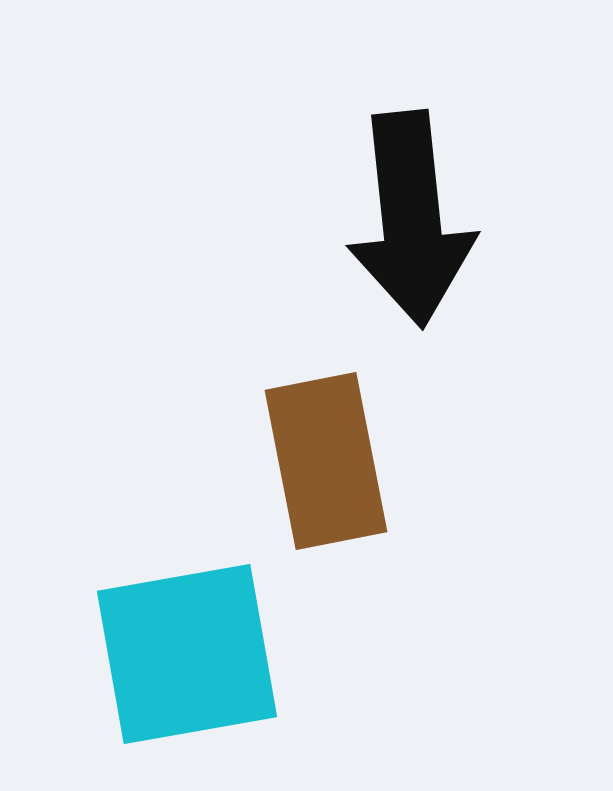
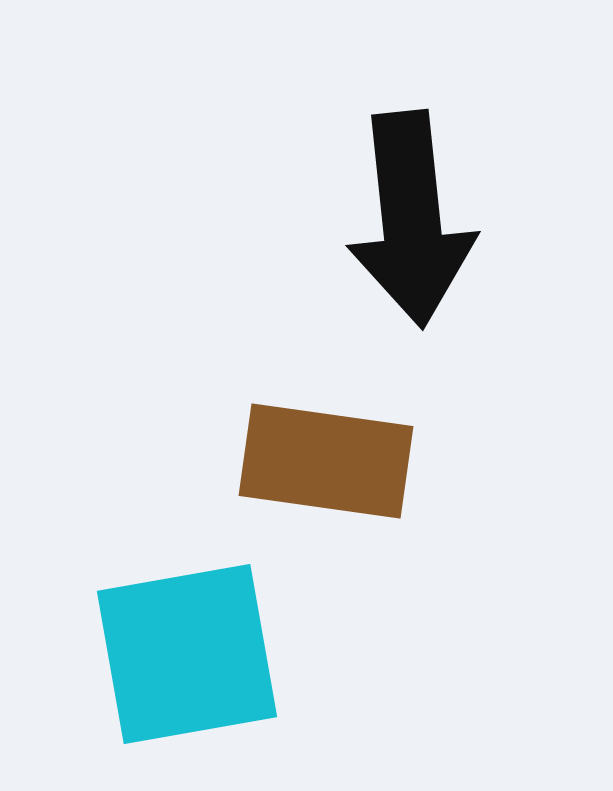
brown rectangle: rotated 71 degrees counterclockwise
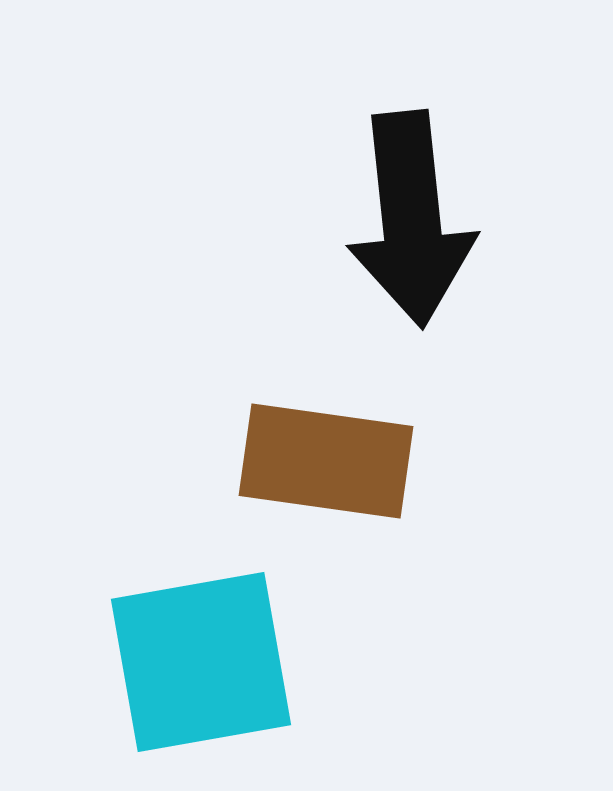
cyan square: moved 14 px right, 8 px down
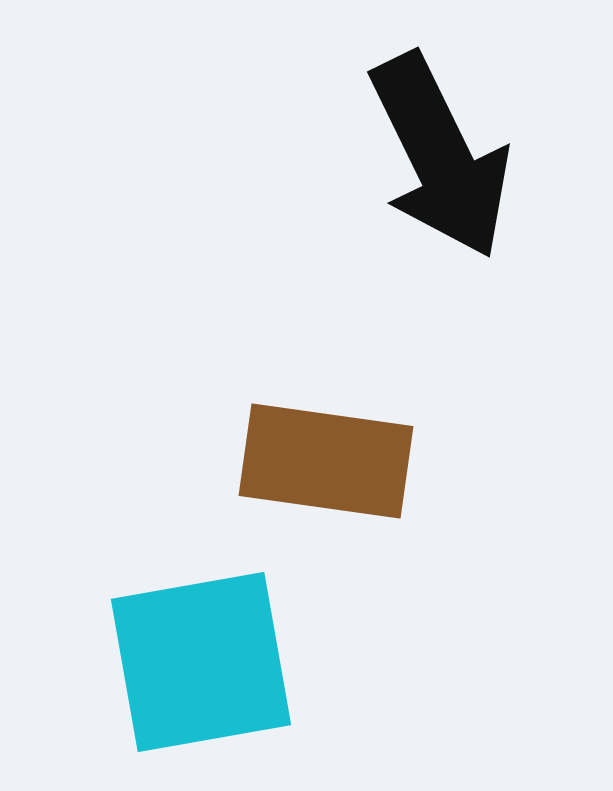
black arrow: moved 29 px right, 63 px up; rotated 20 degrees counterclockwise
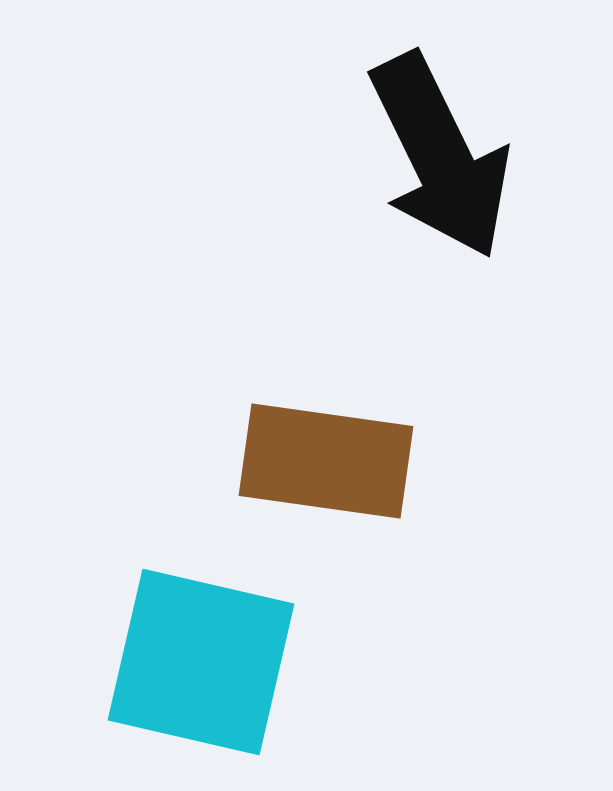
cyan square: rotated 23 degrees clockwise
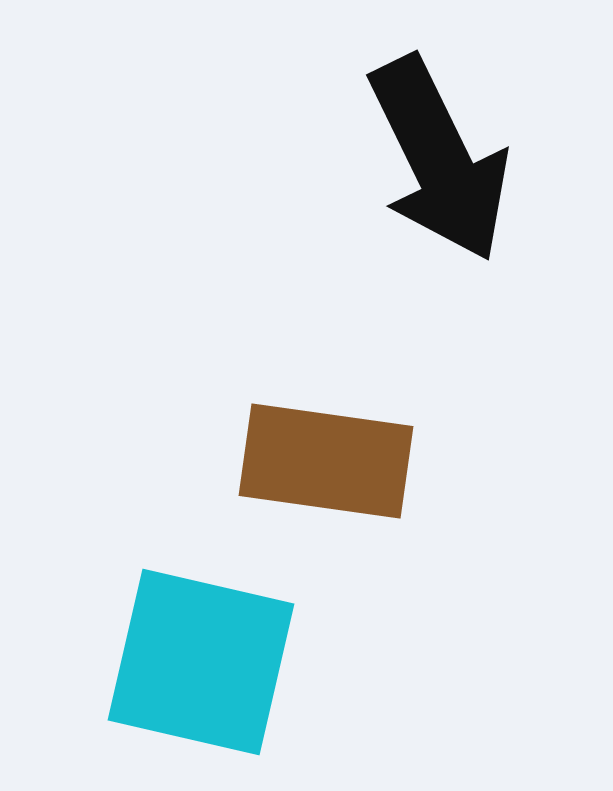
black arrow: moved 1 px left, 3 px down
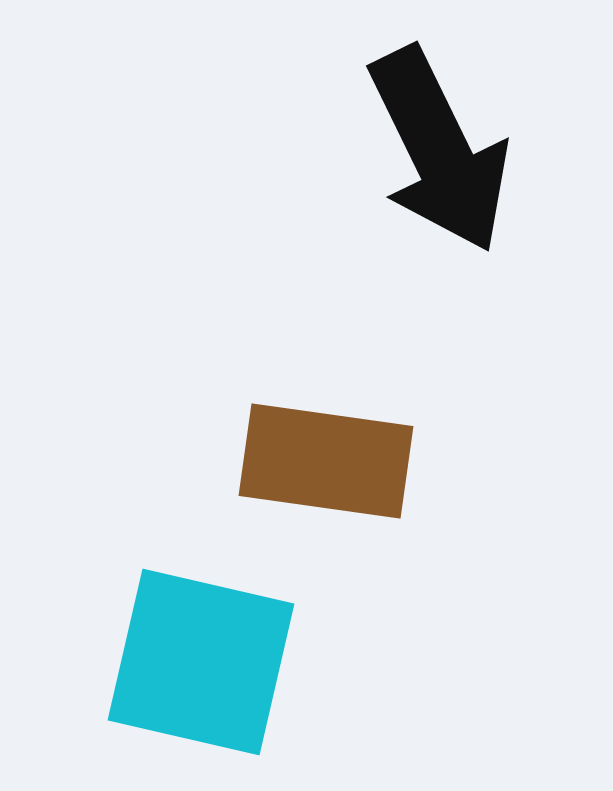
black arrow: moved 9 px up
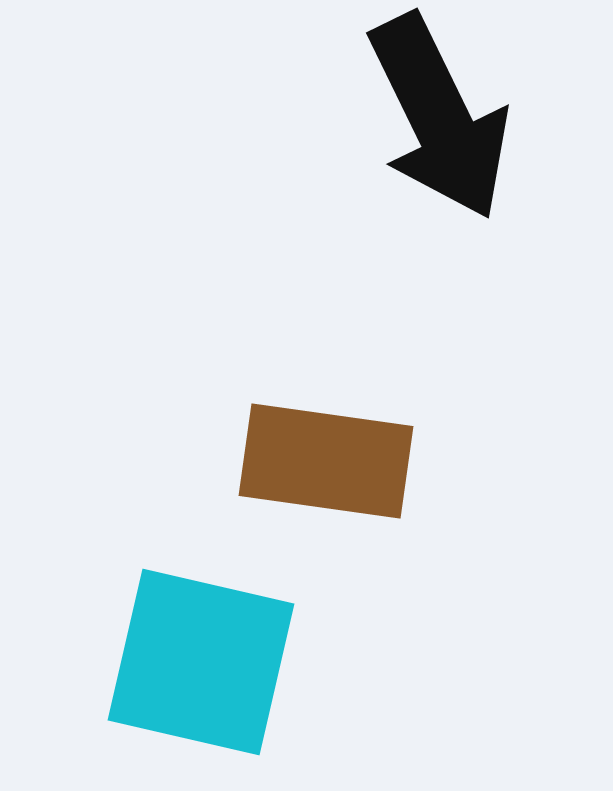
black arrow: moved 33 px up
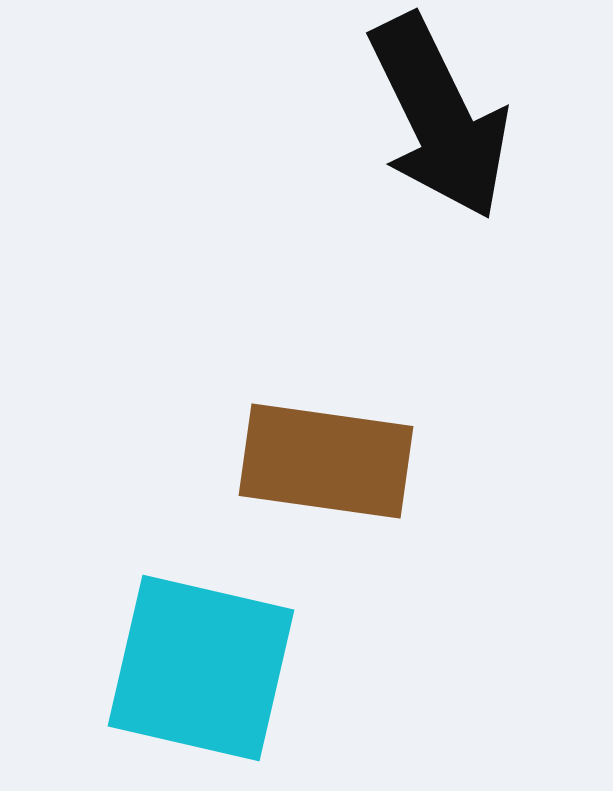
cyan square: moved 6 px down
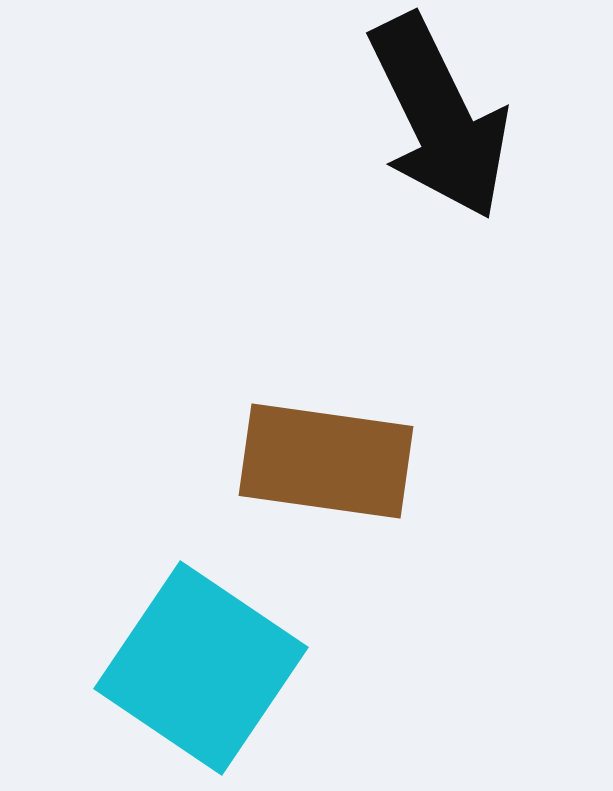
cyan square: rotated 21 degrees clockwise
